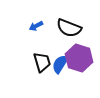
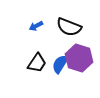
black semicircle: moved 1 px up
black trapezoid: moved 5 px left, 1 px down; rotated 50 degrees clockwise
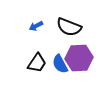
purple hexagon: rotated 20 degrees counterclockwise
blue semicircle: rotated 60 degrees counterclockwise
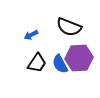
blue arrow: moved 5 px left, 9 px down
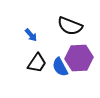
black semicircle: moved 1 px right, 1 px up
blue arrow: rotated 104 degrees counterclockwise
blue semicircle: moved 3 px down
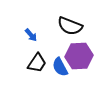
purple hexagon: moved 2 px up
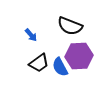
black trapezoid: moved 2 px right; rotated 20 degrees clockwise
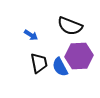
blue arrow: rotated 16 degrees counterclockwise
black trapezoid: rotated 65 degrees counterclockwise
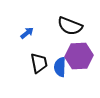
blue arrow: moved 4 px left, 2 px up; rotated 72 degrees counterclockwise
blue semicircle: rotated 30 degrees clockwise
